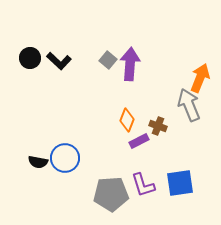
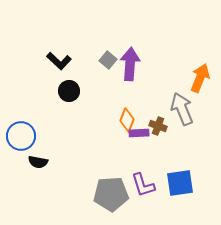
black circle: moved 39 px right, 33 px down
gray arrow: moved 7 px left, 4 px down
purple rectangle: moved 8 px up; rotated 24 degrees clockwise
blue circle: moved 44 px left, 22 px up
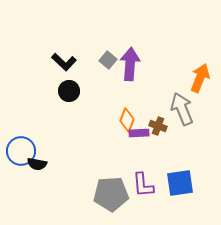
black L-shape: moved 5 px right, 1 px down
blue circle: moved 15 px down
black semicircle: moved 1 px left, 2 px down
purple L-shape: rotated 12 degrees clockwise
